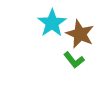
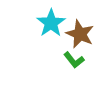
cyan star: moved 1 px left
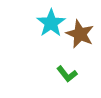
green L-shape: moved 7 px left, 14 px down
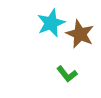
cyan star: rotated 12 degrees clockwise
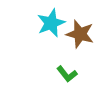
brown star: rotated 8 degrees counterclockwise
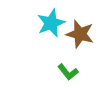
green L-shape: moved 1 px right, 2 px up
